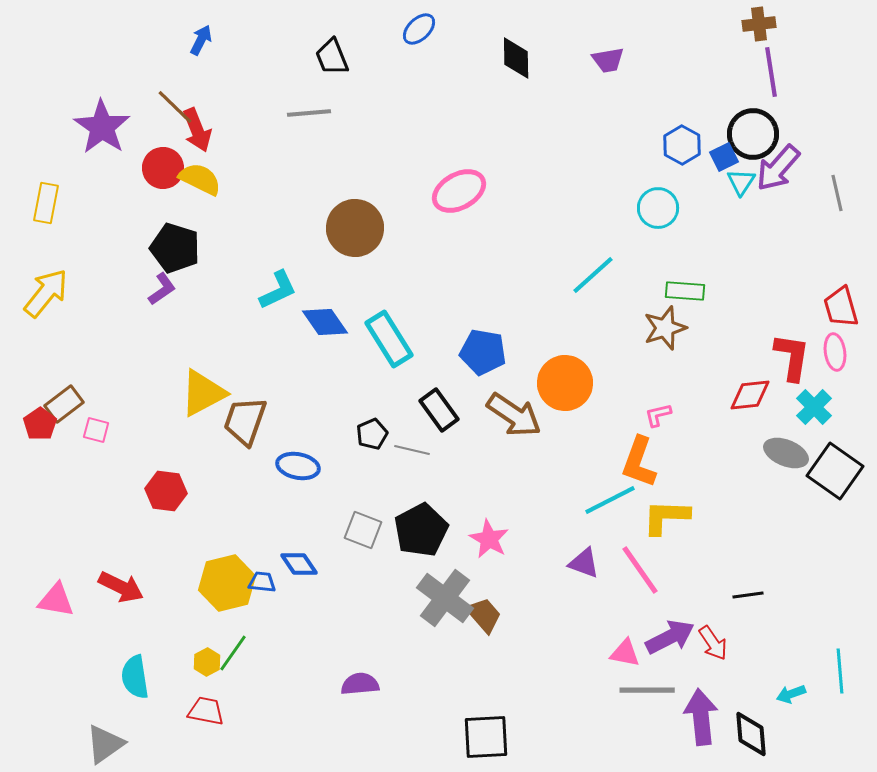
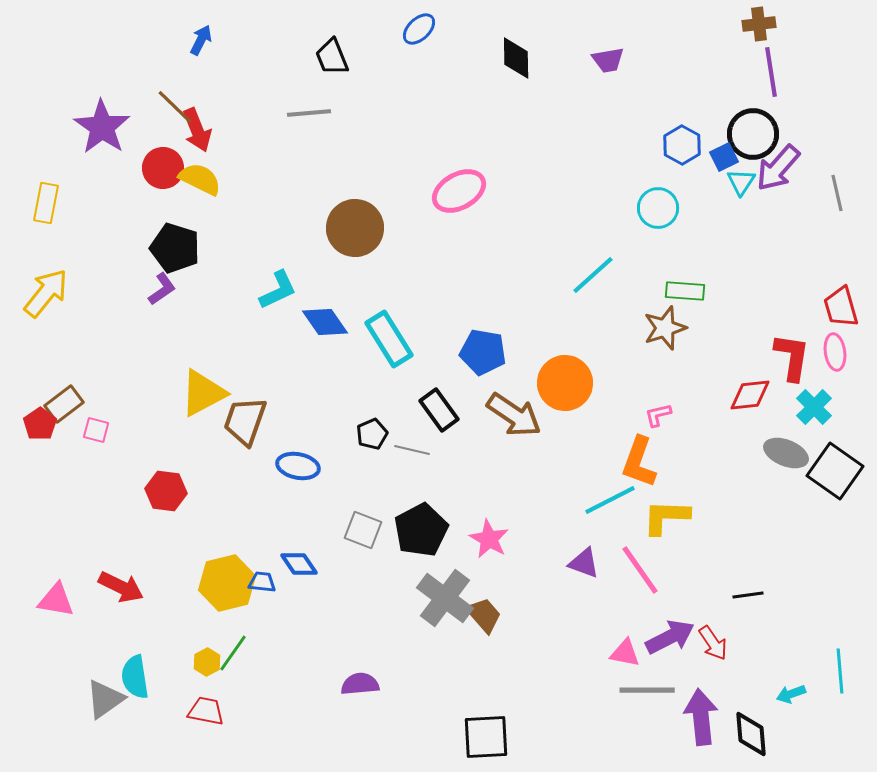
gray triangle at (105, 744): moved 45 px up
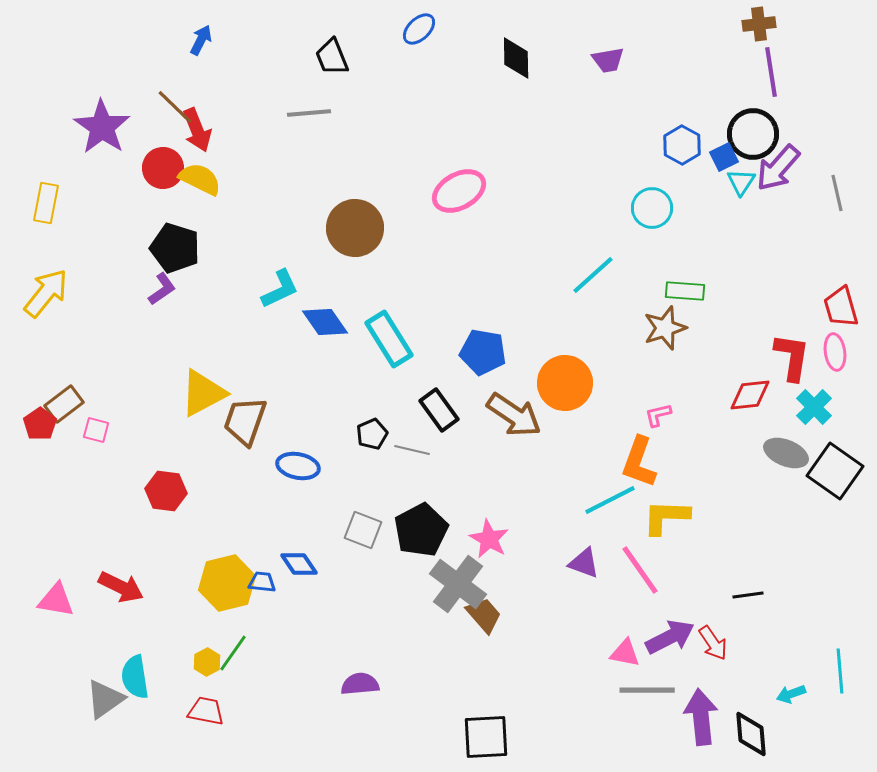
cyan circle at (658, 208): moved 6 px left
cyan L-shape at (278, 290): moved 2 px right, 1 px up
gray cross at (445, 598): moved 13 px right, 14 px up
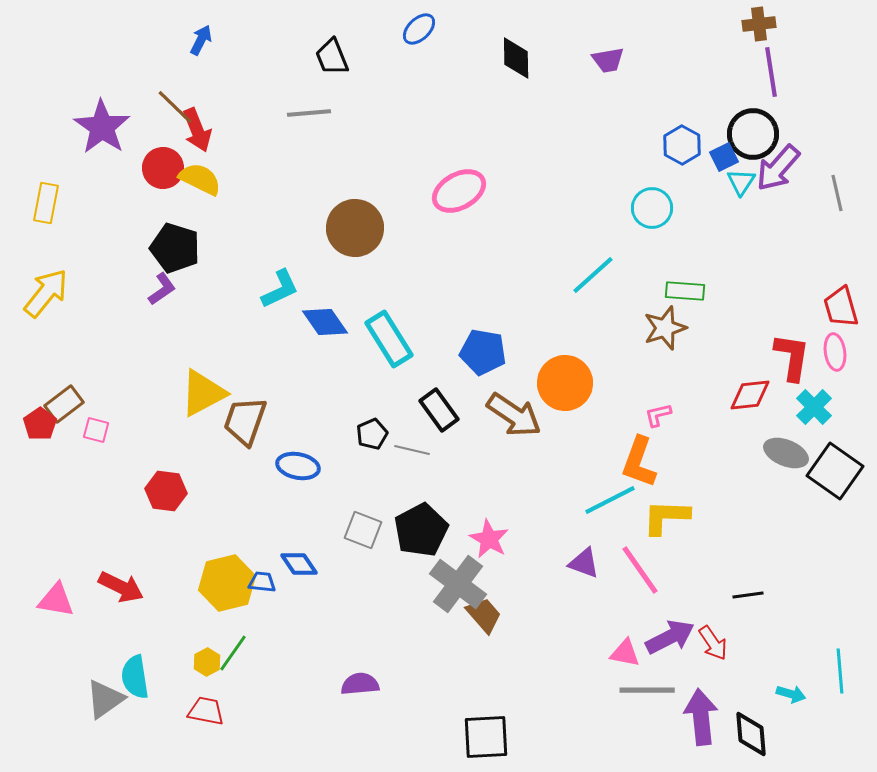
cyan arrow at (791, 694): rotated 144 degrees counterclockwise
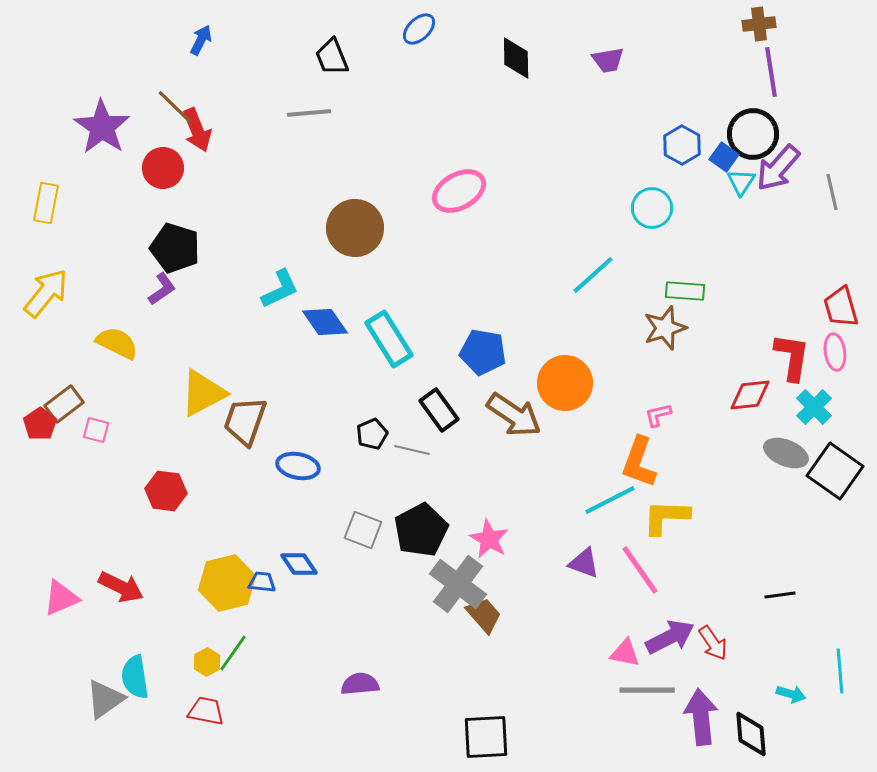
blue square at (724, 157): rotated 28 degrees counterclockwise
yellow semicircle at (200, 179): moved 83 px left, 164 px down
gray line at (837, 193): moved 5 px left, 1 px up
black line at (748, 595): moved 32 px right
pink triangle at (56, 600): moved 5 px right, 2 px up; rotated 33 degrees counterclockwise
